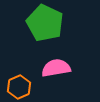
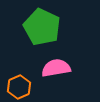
green pentagon: moved 3 px left, 4 px down
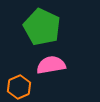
pink semicircle: moved 5 px left, 3 px up
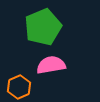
green pentagon: moved 1 px right; rotated 24 degrees clockwise
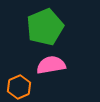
green pentagon: moved 2 px right
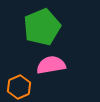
green pentagon: moved 3 px left
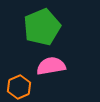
pink semicircle: moved 1 px down
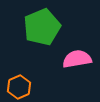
pink semicircle: moved 26 px right, 7 px up
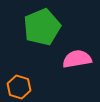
orange hexagon: rotated 20 degrees counterclockwise
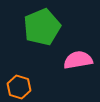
pink semicircle: moved 1 px right, 1 px down
